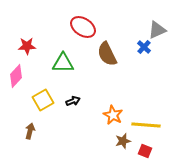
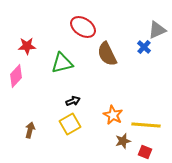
green triangle: moved 1 px left; rotated 15 degrees counterclockwise
yellow square: moved 27 px right, 24 px down
brown arrow: moved 1 px up
red square: moved 1 px down
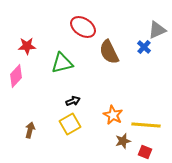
brown semicircle: moved 2 px right, 2 px up
